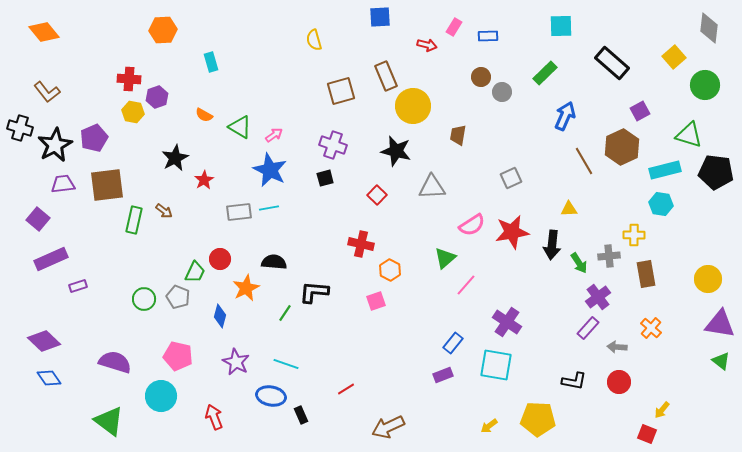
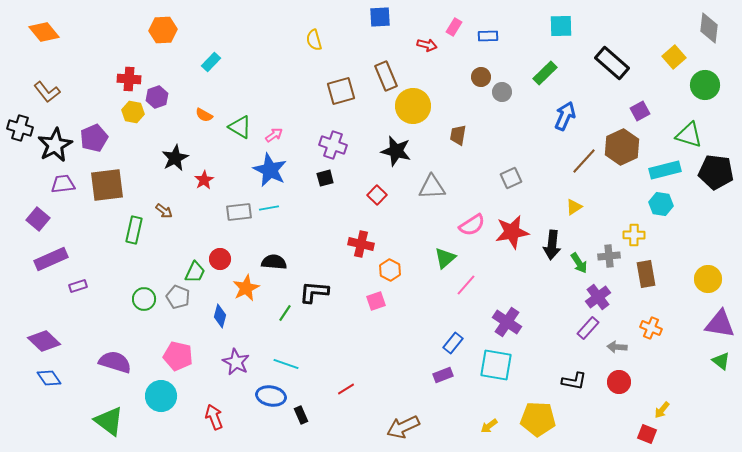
cyan rectangle at (211, 62): rotated 60 degrees clockwise
brown line at (584, 161): rotated 72 degrees clockwise
yellow triangle at (569, 209): moved 5 px right, 2 px up; rotated 30 degrees counterclockwise
green rectangle at (134, 220): moved 10 px down
orange cross at (651, 328): rotated 20 degrees counterclockwise
brown arrow at (388, 427): moved 15 px right
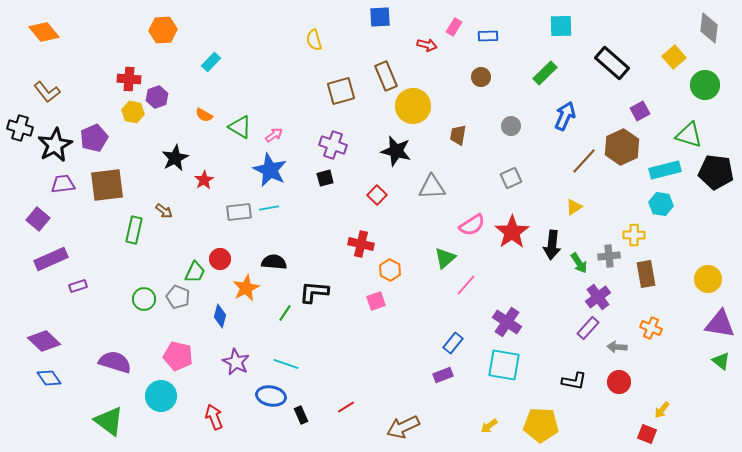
gray circle at (502, 92): moved 9 px right, 34 px down
red star at (512, 232): rotated 24 degrees counterclockwise
cyan square at (496, 365): moved 8 px right
red line at (346, 389): moved 18 px down
yellow pentagon at (538, 419): moved 3 px right, 6 px down
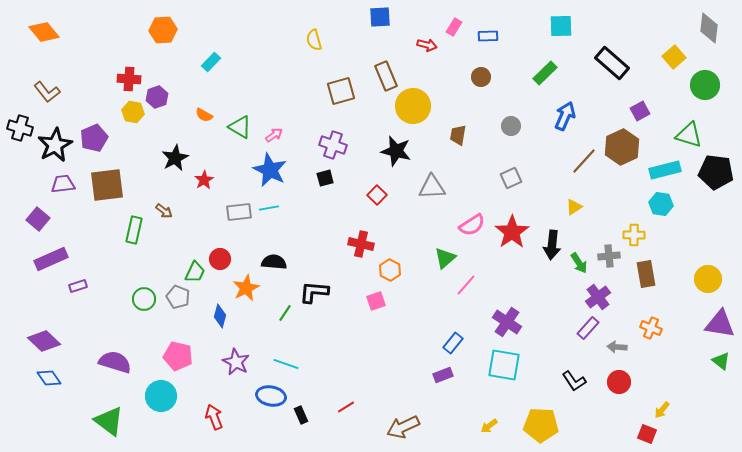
black L-shape at (574, 381): rotated 45 degrees clockwise
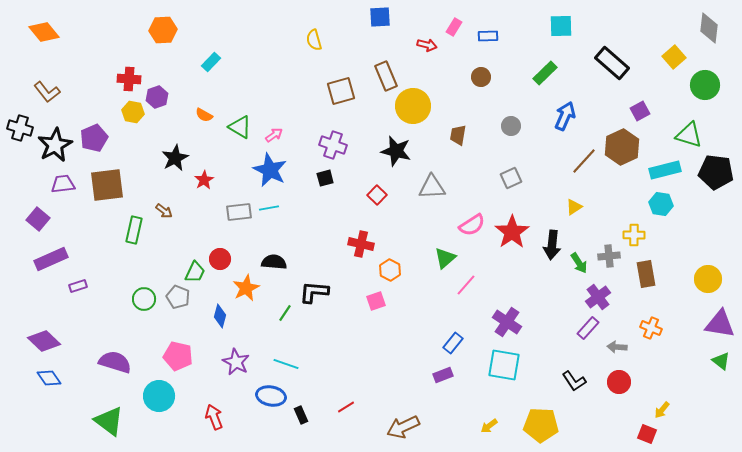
cyan circle at (161, 396): moved 2 px left
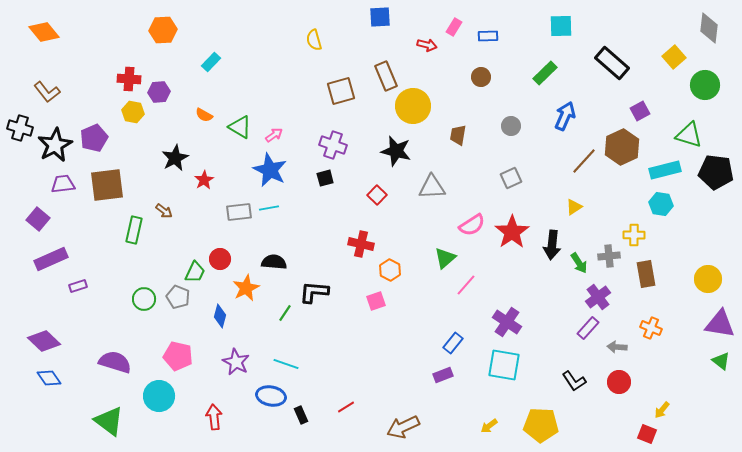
purple hexagon at (157, 97): moved 2 px right, 5 px up; rotated 15 degrees clockwise
red arrow at (214, 417): rotated 15 degrees clockwise
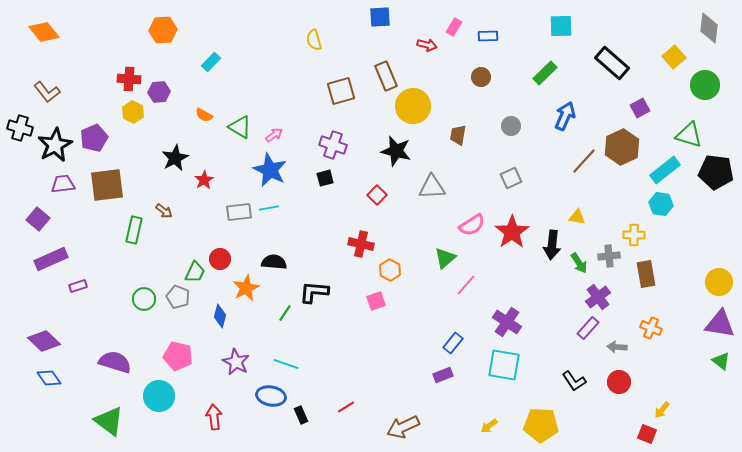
purple square at (640, 111): moved 3 px up
yellow hexagon at (133, 112): rotated 15 degrees clockwise
cyan rectangle at (665, 170): rotated 24 degrees counterclockwise
yellow triangle at (574, 207): moved 3 px right, 10 px down; rotated 42 degrees clockwise
yellow circle at (708, 279): moved 11 px right, 3 px down
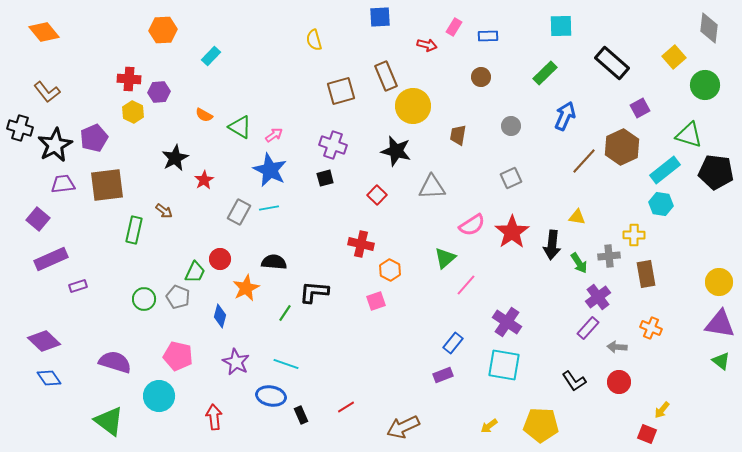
cyan rectangle at (211, 62): moved 6 px up
gray rectangle at (239, 212): rotated 55 degrees counterclockwise
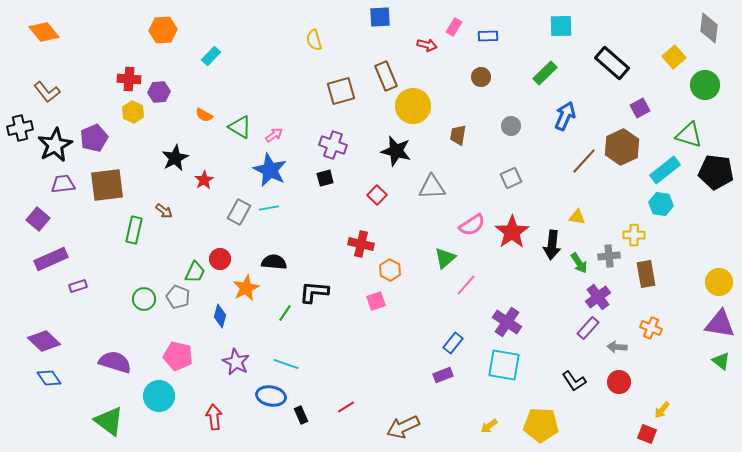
black cross at (20, 128): rotated 30 degrees counterclockwise
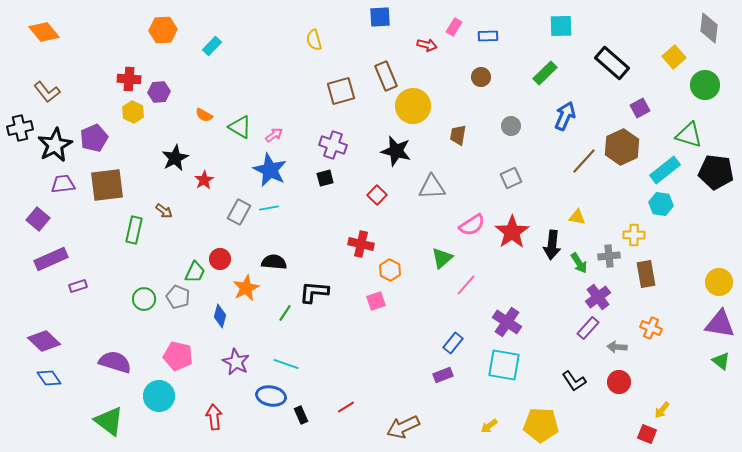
cyan rectangle at (211, 56): moved 1 px right, 10 px up
green triangle at (445, 258): moved 3 px left
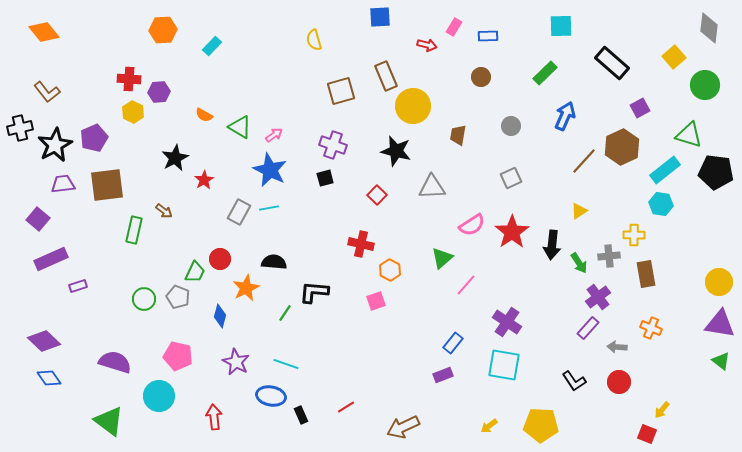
yellow triangle at (577, 217): moved 2 px right, 6 px up; rotated 42 degrees counterclockwise
